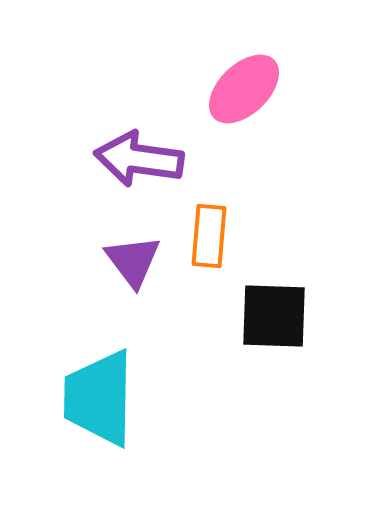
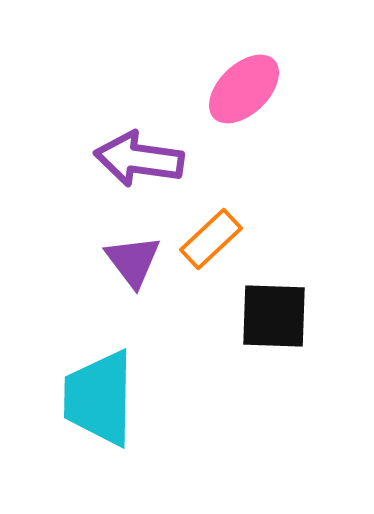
orange rectangle: moved 2 px right, 3 px down; rotated 42 degrees clockwise
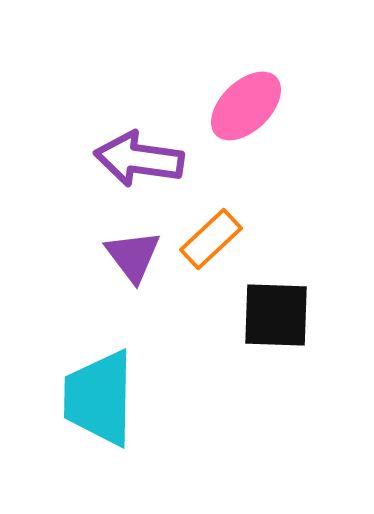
pink ellipse: moved 2 px right, 17 px down
purple triangle: moved 5 px up
black square: moved 2 px right, 1 px up
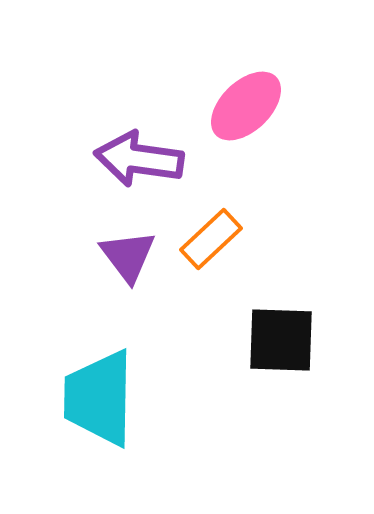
purple triangle: moved 5 px left
black square: moved 5 px right, 25 px down
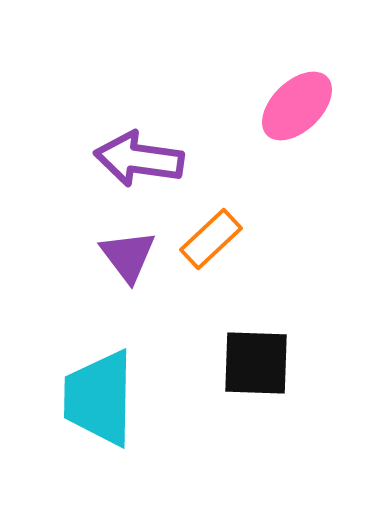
pink ellipse: moved 51 px right
black square: moved 25 px left, 23 px down
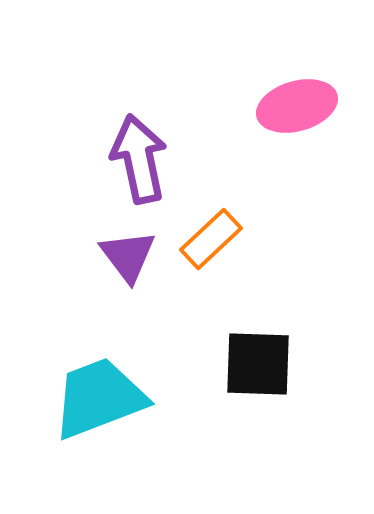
pink ellipse: rotated 28 degrees clockwise
purple arrow: rotated 70 degrees clockwise
black square: moved 2 px right, 1 px down
cyan trapezoid: rotated 68 degrees clockwise
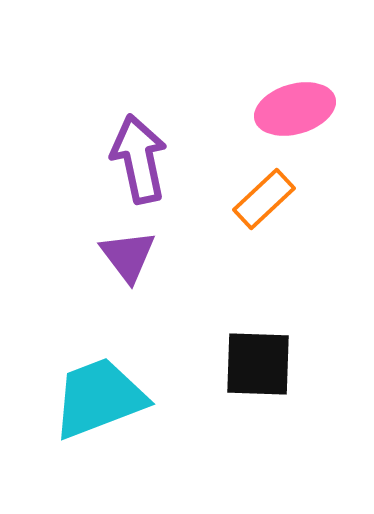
pink ellipse: moved 2 px left, 3 px down
orange rectangle: moved 53 px right, 40 px up
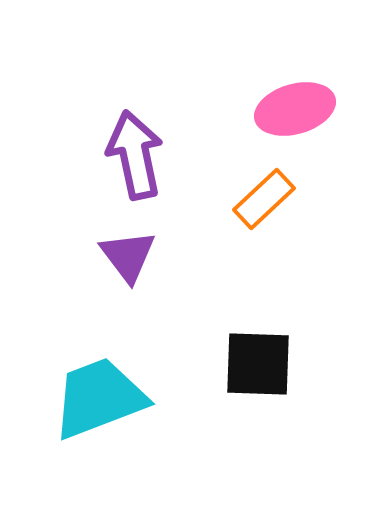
purple arrow: moved 4 px left, 4 px up
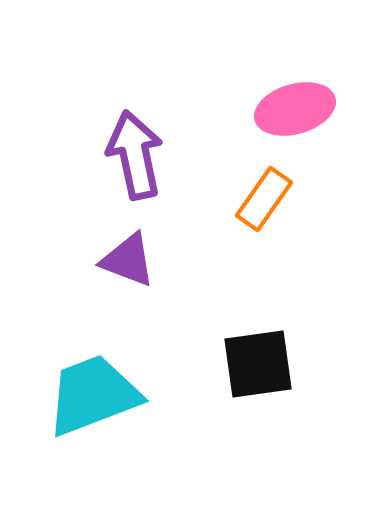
orange rectangle: rotated 12 degrees counterclockwise
purple triangle: moved 4 px down; rotated 32 degrees counterclockwise
black square: rotated 10 degrees counterclockwise
cyan trapezoid: moved 6 px left, 3 px up
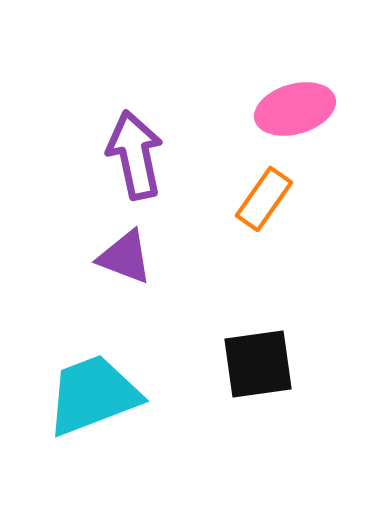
purple triangle: moved 3 px left, 3 px up
